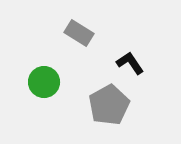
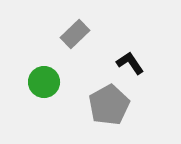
gray rectangle: moved 4 px left, 1 px down; rotated 76 degrees counterclockwise
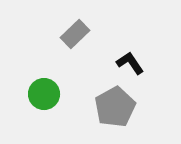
green circle: moved 12 px down
gray pentagon: moved 6 px right, 2 px down
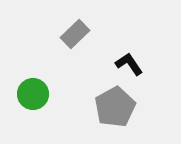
black L-shape: moved 1 px left, 1 px down
green circle: moved 11 px left
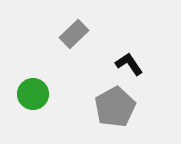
gray rectangle: moved 1 px left
